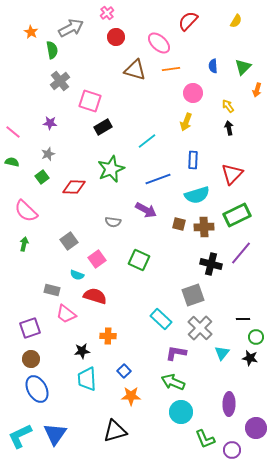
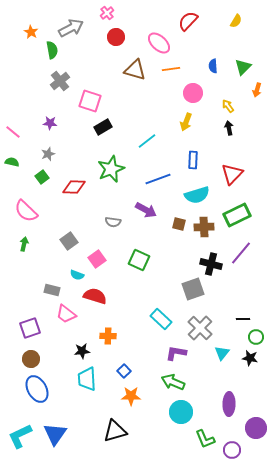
gray square at (193, 295): moved 6 px up
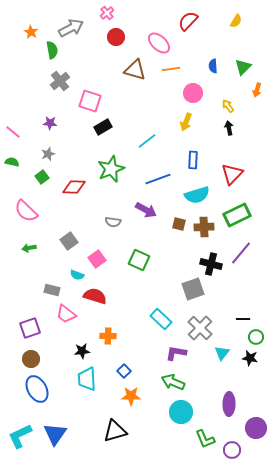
green arrow at (24, 244): moved 5 px right, 4 px down; rotated 112 degrees counterclockwise
